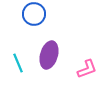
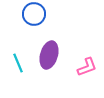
pink L-shape: moved 2 px up
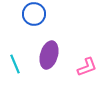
cyan line: moved 3 px left, 1 px down
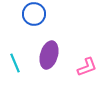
cyan line: moved 1 px up
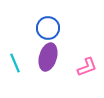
blue circle: moved 14 px right, 14 px down
purple ellipse: moved 1 px left, 2 px down
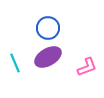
purple ellipse: rotated 44 degrees clockwise
